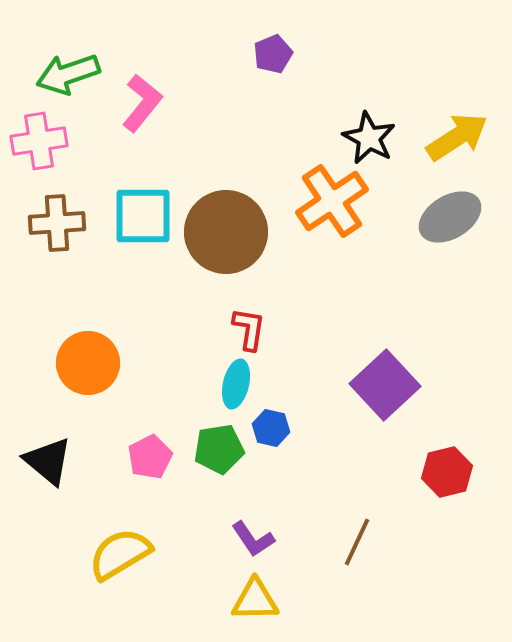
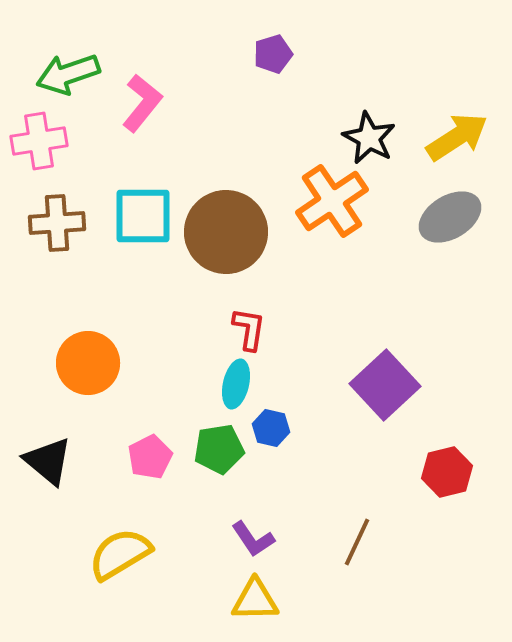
purple pentagon: rotated 6 degrees clockwise
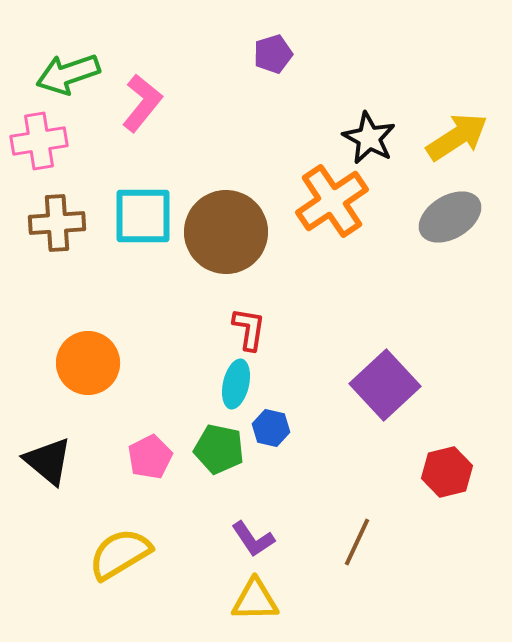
green pentagon: rotated 21 degrees clockwise
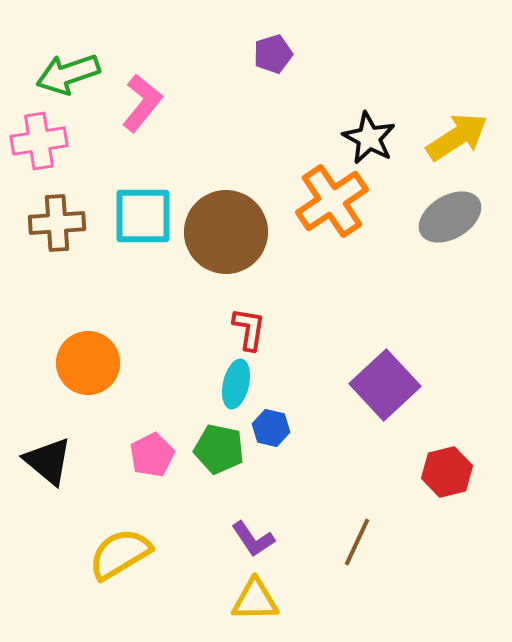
pink pentagon: moved 2 px right, 2 px up
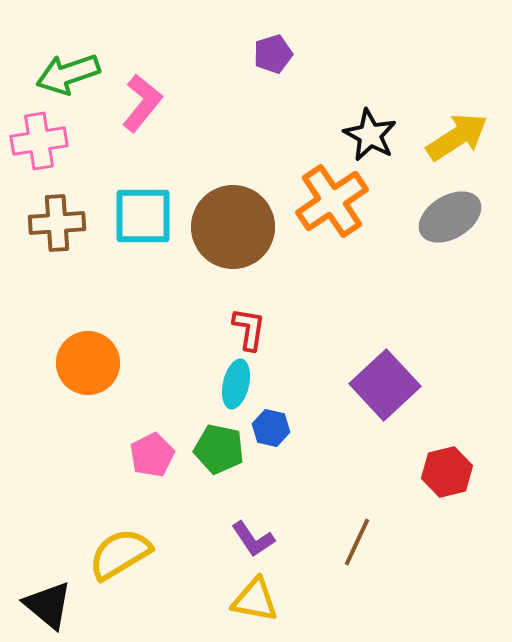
black star: moved 1 px right, 3 px up
brown circle: moved 7 px right, 5 px up
black triangle: moved 144 px down
yellow triangle: rotated 12 degrees clockwise
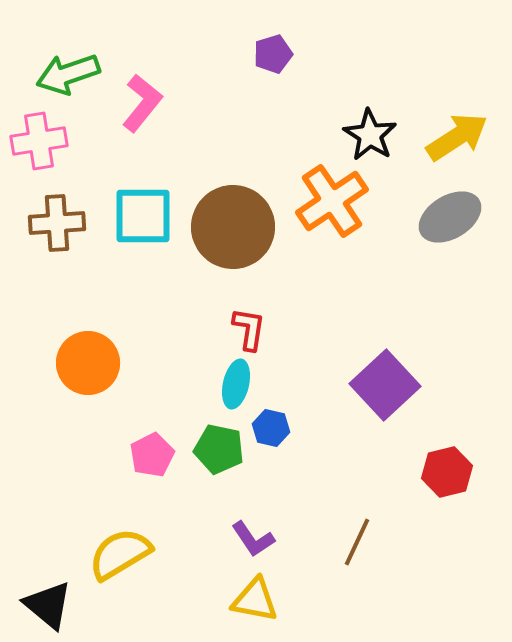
black star: rotated 4 degrees clockwise
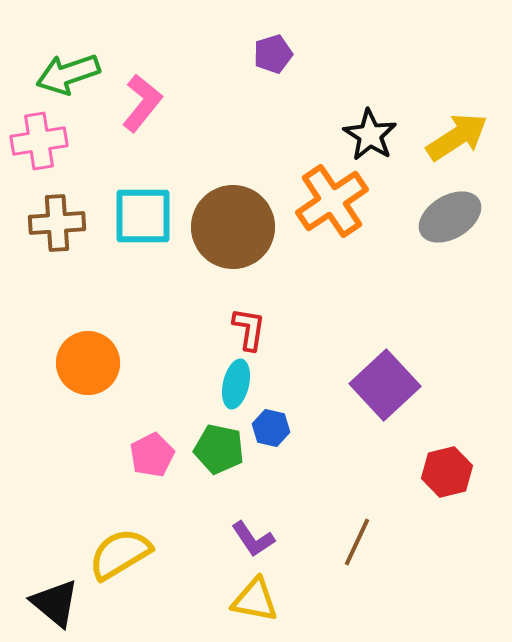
black triangle: moved 7 px right, 2 px up
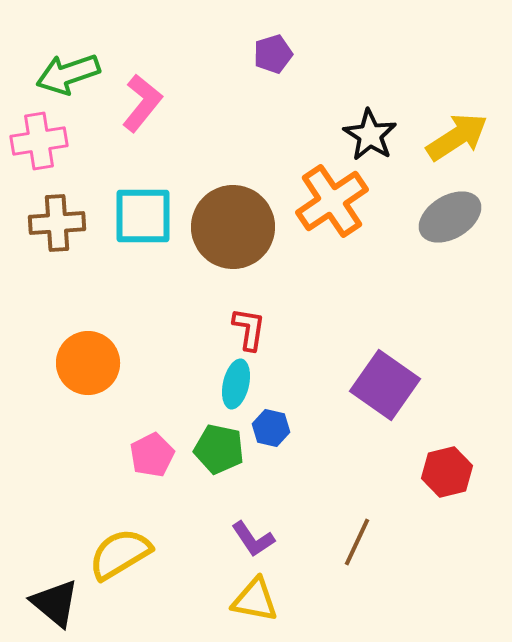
purple square: rotated 12 degrees counterclockwise
